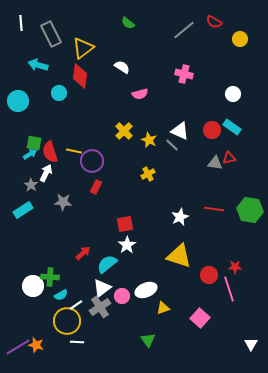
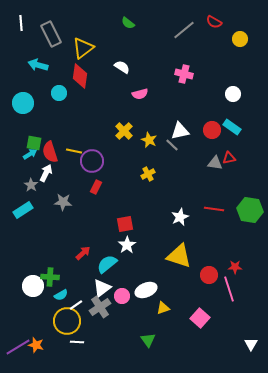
cyan circle at (18, 101): moved 5 px right, 2 px down
white triangle at (180, 131): rotated 36 degrees counterclockwise
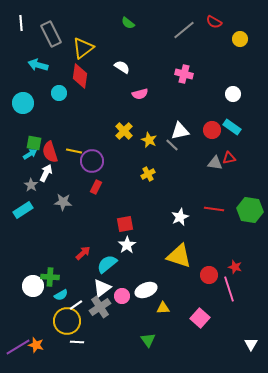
red star at (235, 267): rotated 16 degrees clockwise
yellow triangle at (163, 308): rotated 16 degrees clockwise
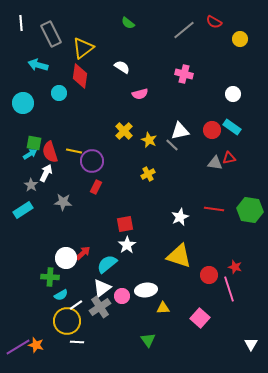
white circle at (33, 286): moved 33 px right, 28 px up
white ellipse at (146, 290): rotated 15 degrees clockwise
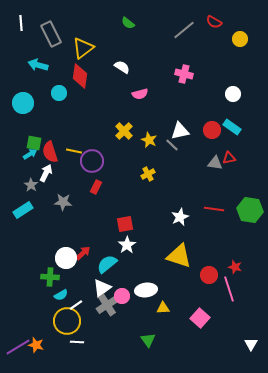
gray cross at (100, 307): moved 7 px right, 2 px up
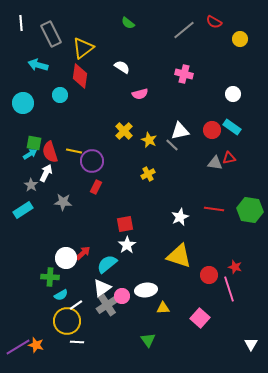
cyan circle at (59, 93): moved 1 px right, 2 px down
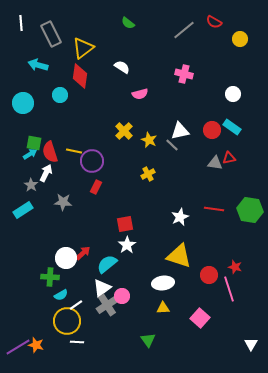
white ellipse at (146, 290): moved 17 px right, 7 px up
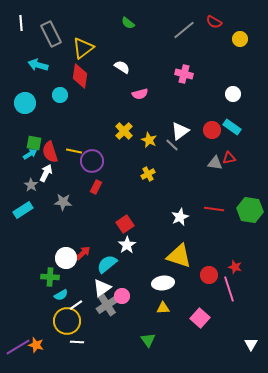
cyan circle at (23, 103): moved 2 px right
white triangle at (180, 131): rotated 24 degrees counterclockwise
red square at (125, 224): rotated 24 degrees counterclockwise
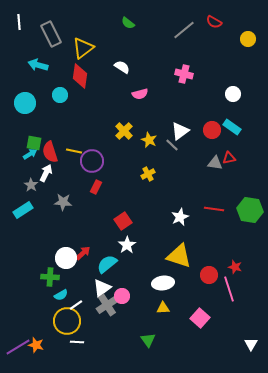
white line at (21, 23): moved 2 px left, 1 px up
yellow circle at (240, 39): moved 8 px right
red square at (125, 224): moved 2 px left, 3 px up
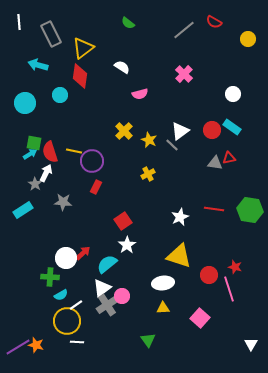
pink cross at (184, 74): rotated 30 degrees clockwise
gray star at (31, 185): moved 4 px right, 1 px up
